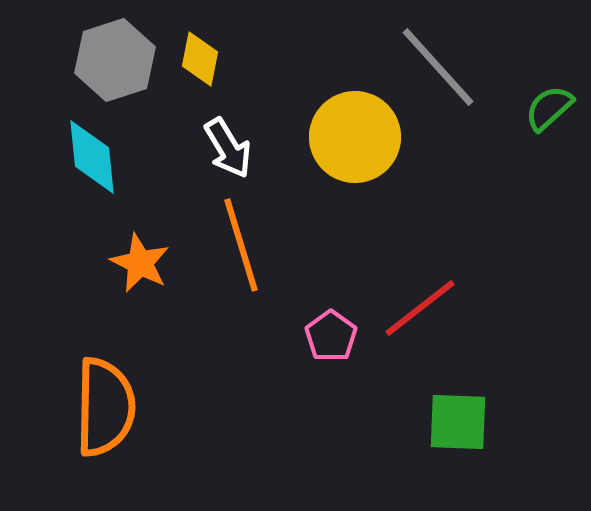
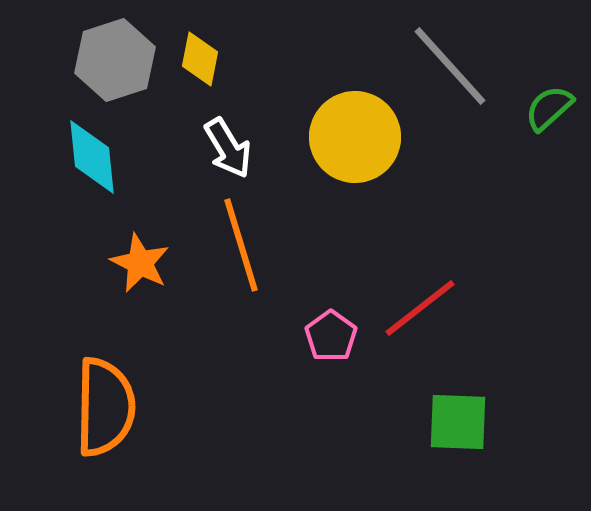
gray line: moved 12 px right, 1 px up
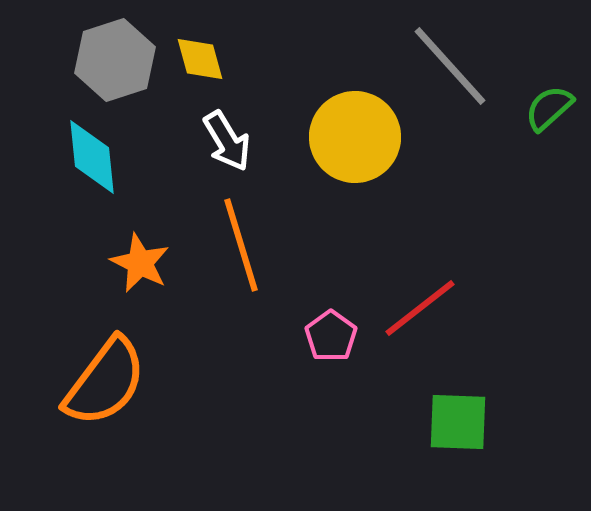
yellow diamond: rotated 26 degrees counterclockwise
white arrow: moved 1 px left, 7 px up
orange semicircle: moved 25 px up; rotated 36 degrees clockwise
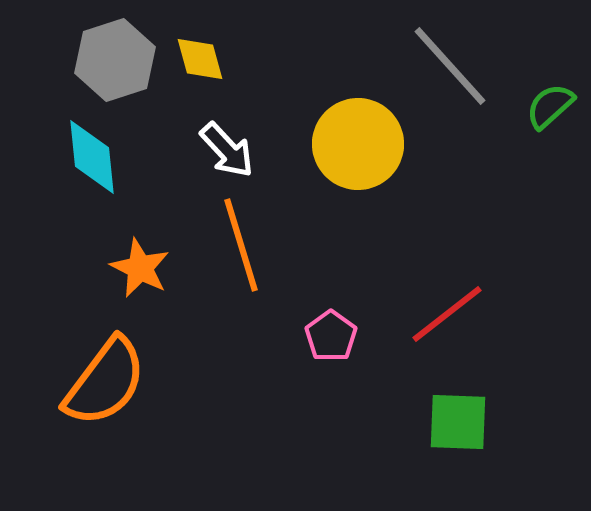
green semicircle: moved 1 px right, 2 px up
yellow circle: moved 3 px right, 7 px down
white arrow: moved 9 px down; rotated 12 degrees counterclockwise
orange star: moved 5 px down
red line: moved 27 px right, 6 px down
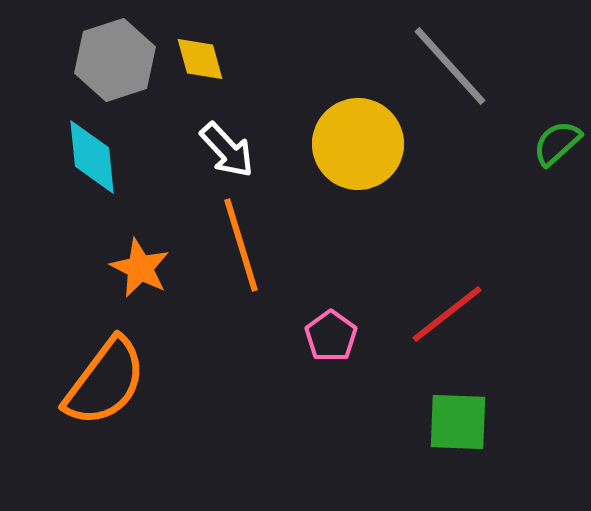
green semicircle: moved 7 px right, 37 px down
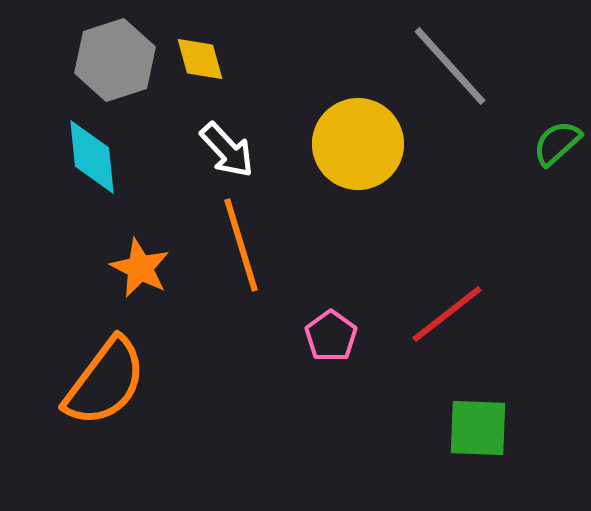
green square: moved 20 px right, 6 px down
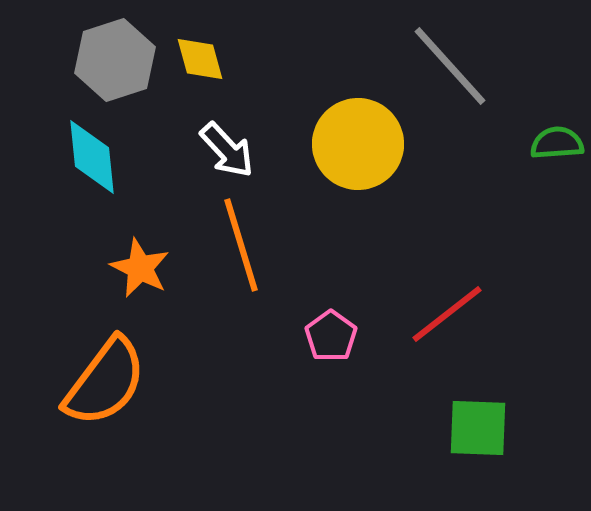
green semicircle: rotated 38 degrees clockwise
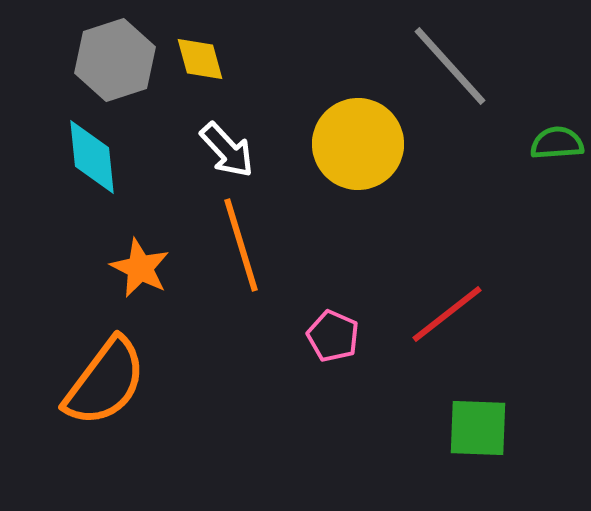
pink pentagon: moved 2 px right; rotated 12 degrees counterclockwise
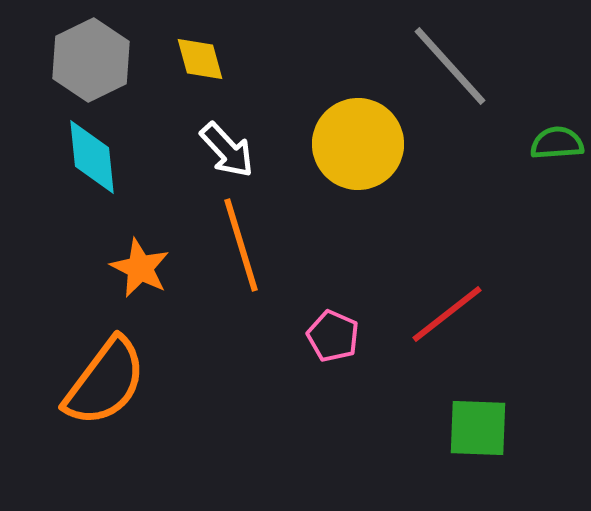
gray hexagon: moved 24 px left; rotated 8 degrees counterclockwise
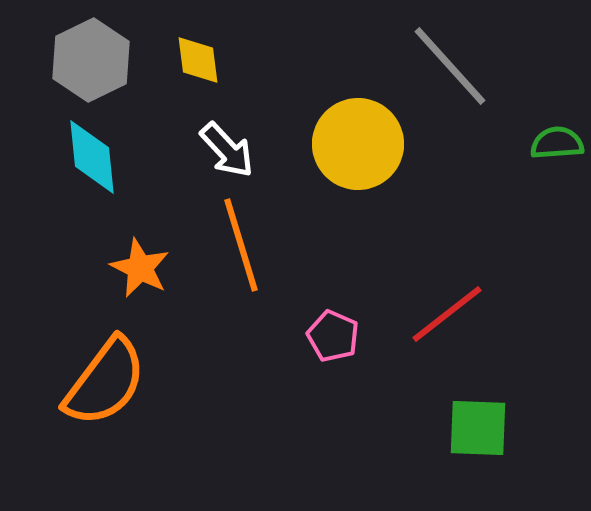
yellow diamond: moved 2 px left, 1 px down; rotated 8 degrees clockwise
